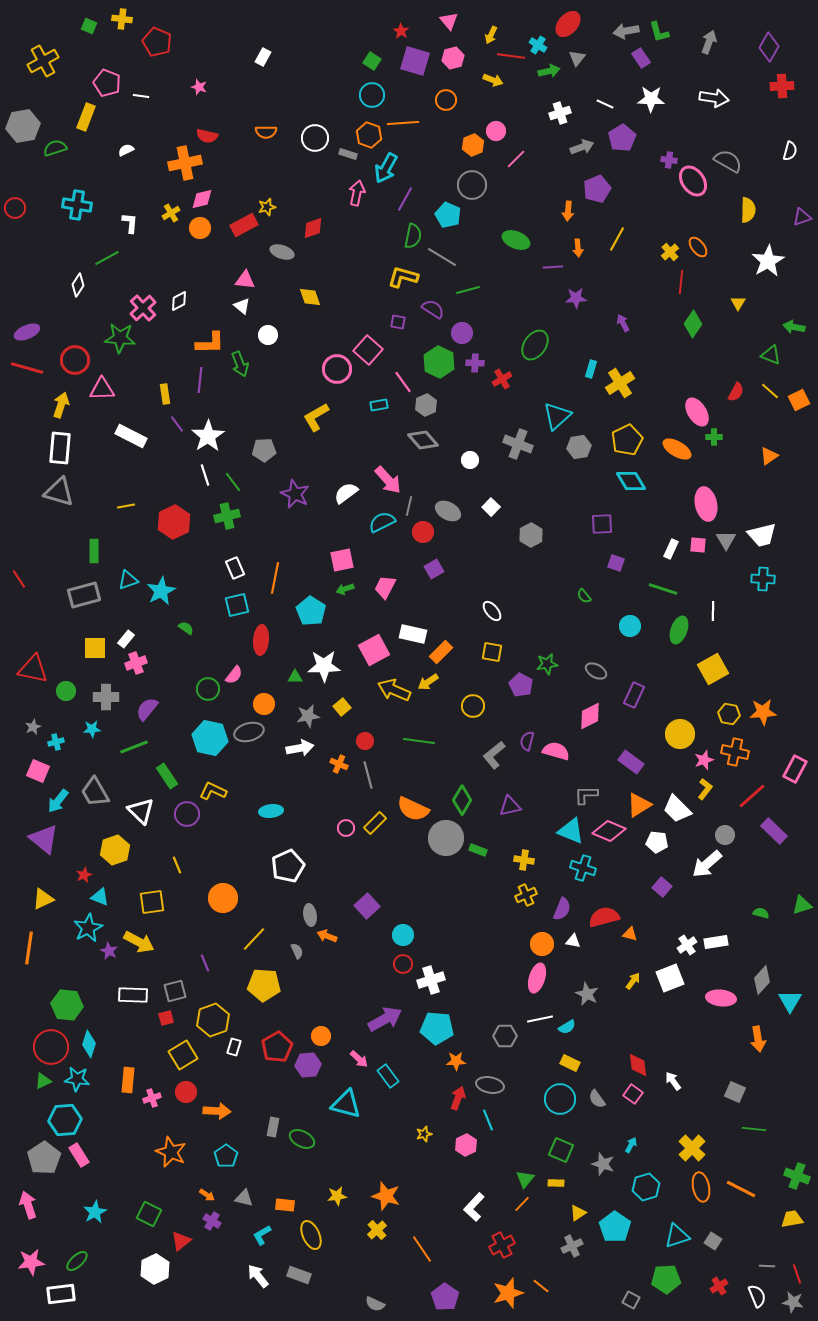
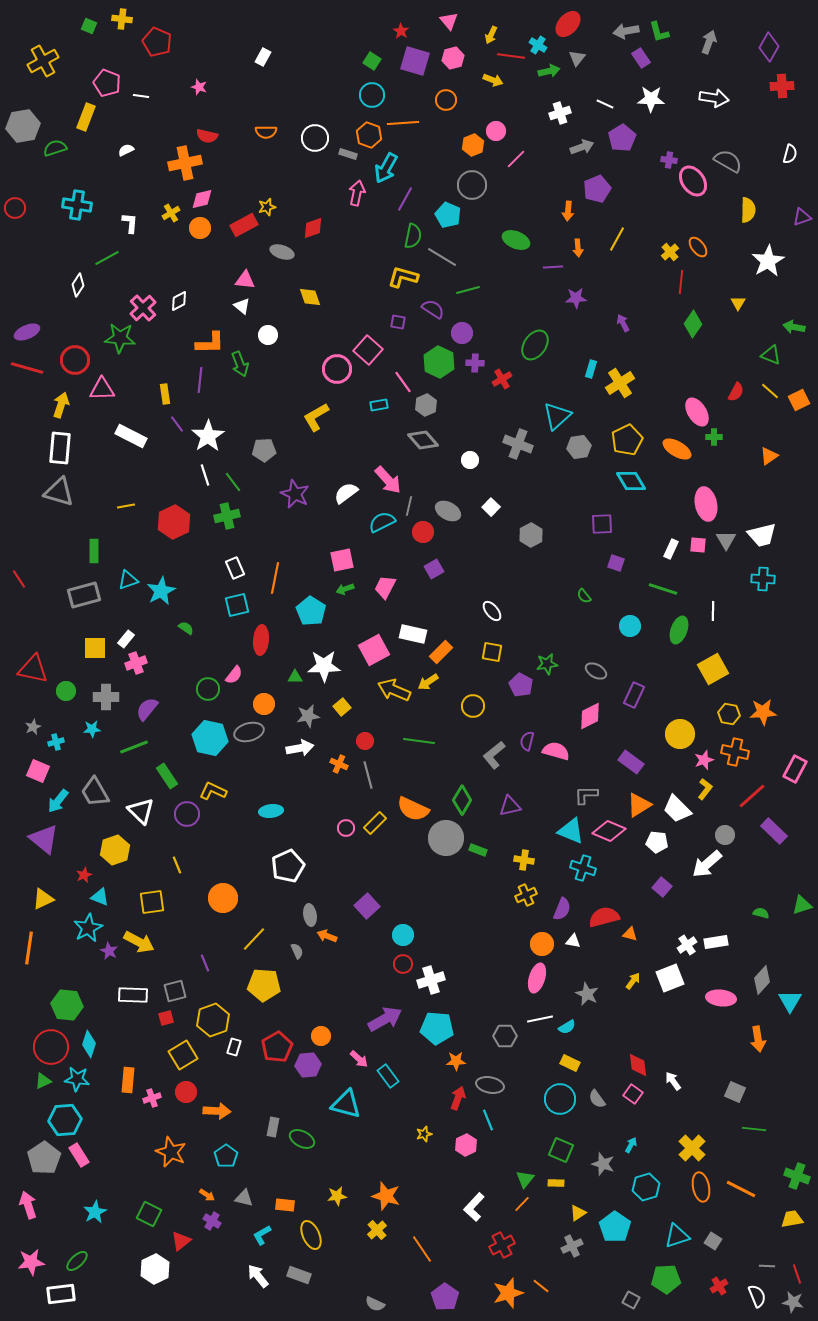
white semicircle at (790, 151): moved 3 px down
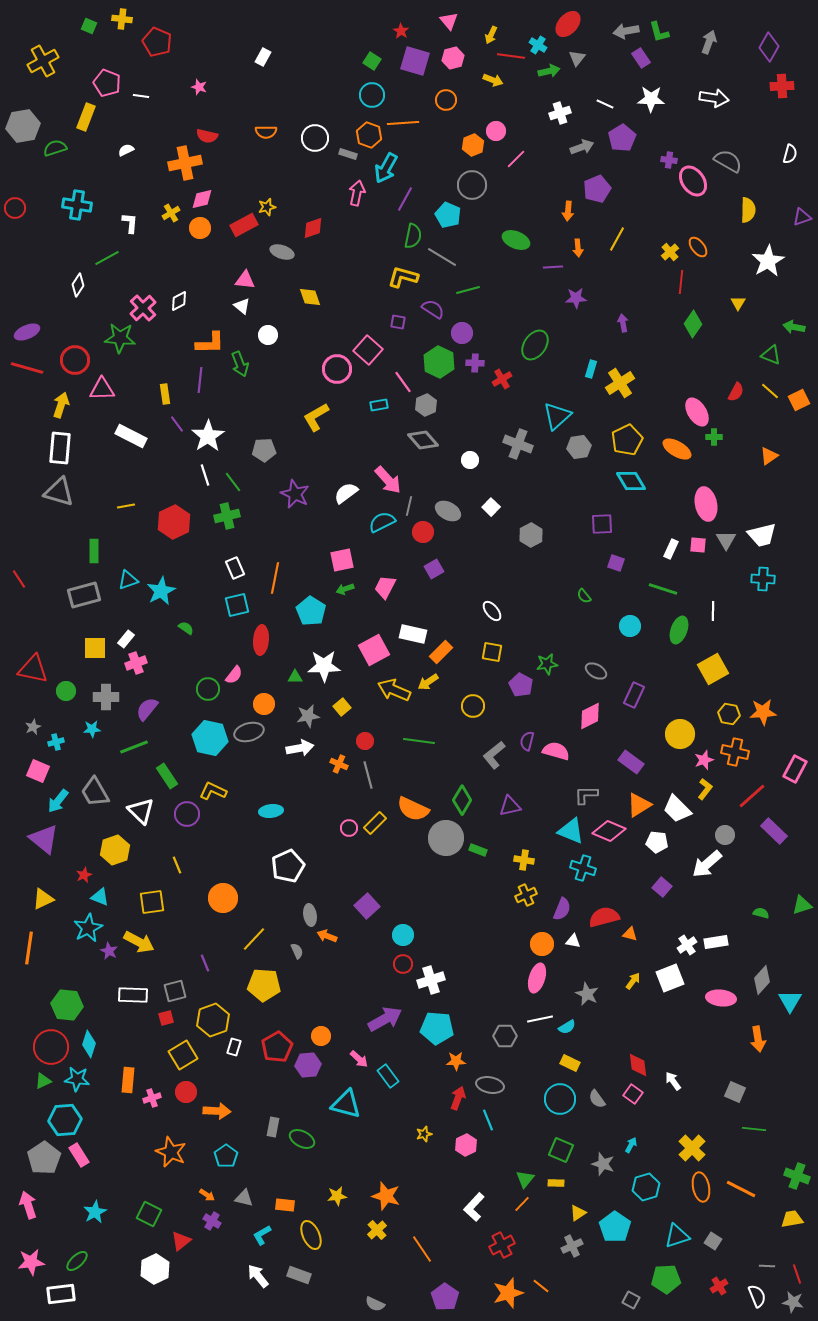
purple arrow at (623, 323): rotated 18 degrees clockwise
pink circle at (346, 828): moved 3 px right
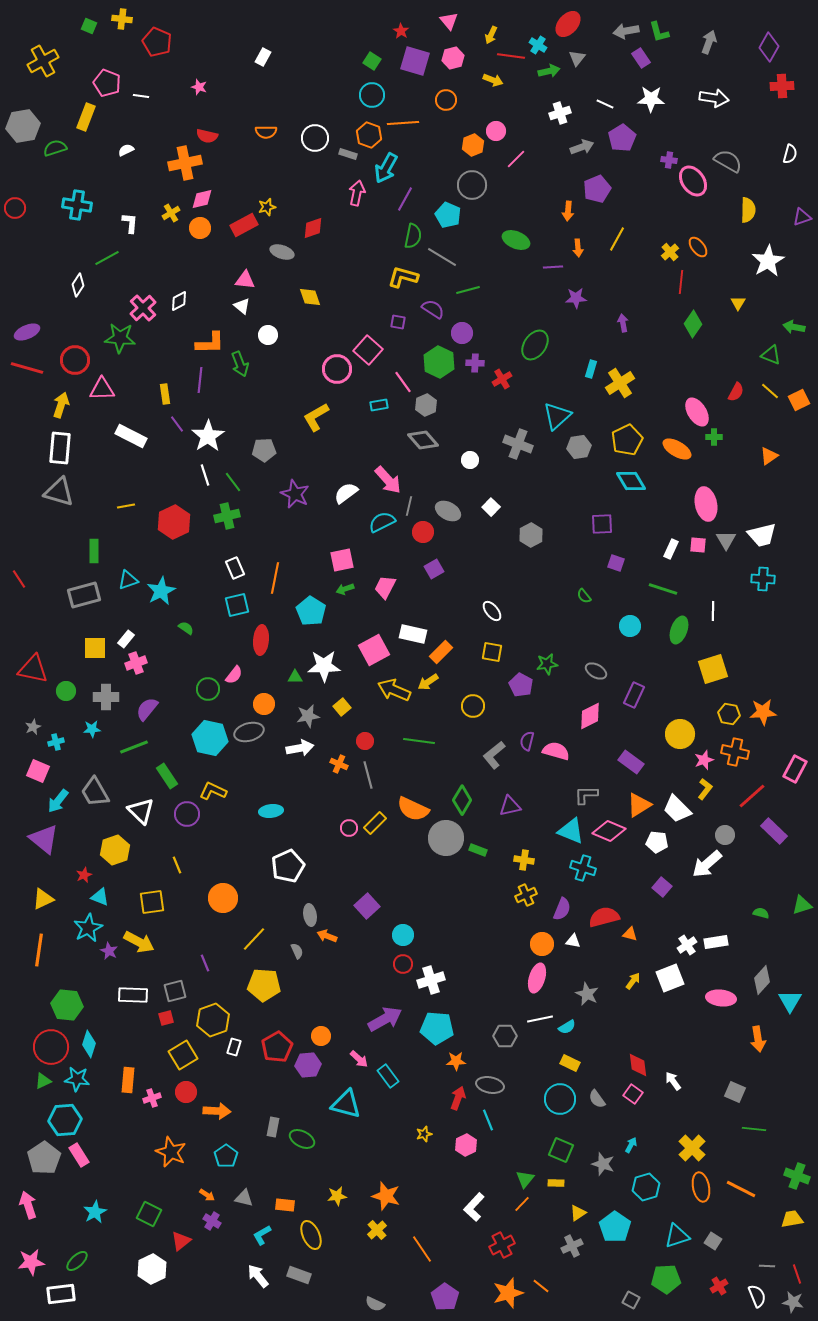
yellow square at (713, 669): rotated 12 degrees clockwise
orange line at (29, 948): moved 10 px right, 2 px down
white hexagon at (155, 1269): moved 3 px left
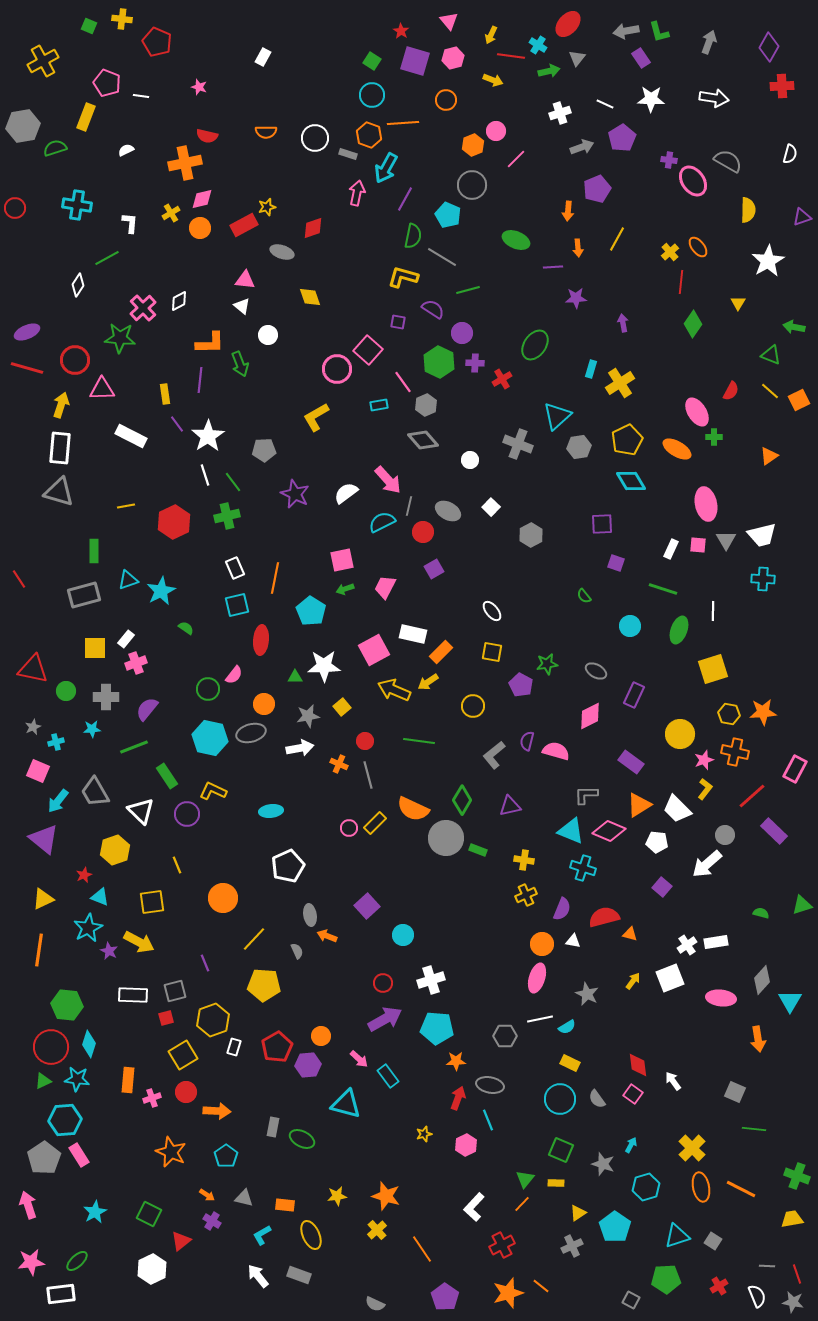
red semicircle at (736, 392): moved 5 px left, 1 px up
gray ellipse at (249, 732): moved 2 px right, 1 px down
red circle at (403, 964): moved 20 px left, 19 px down
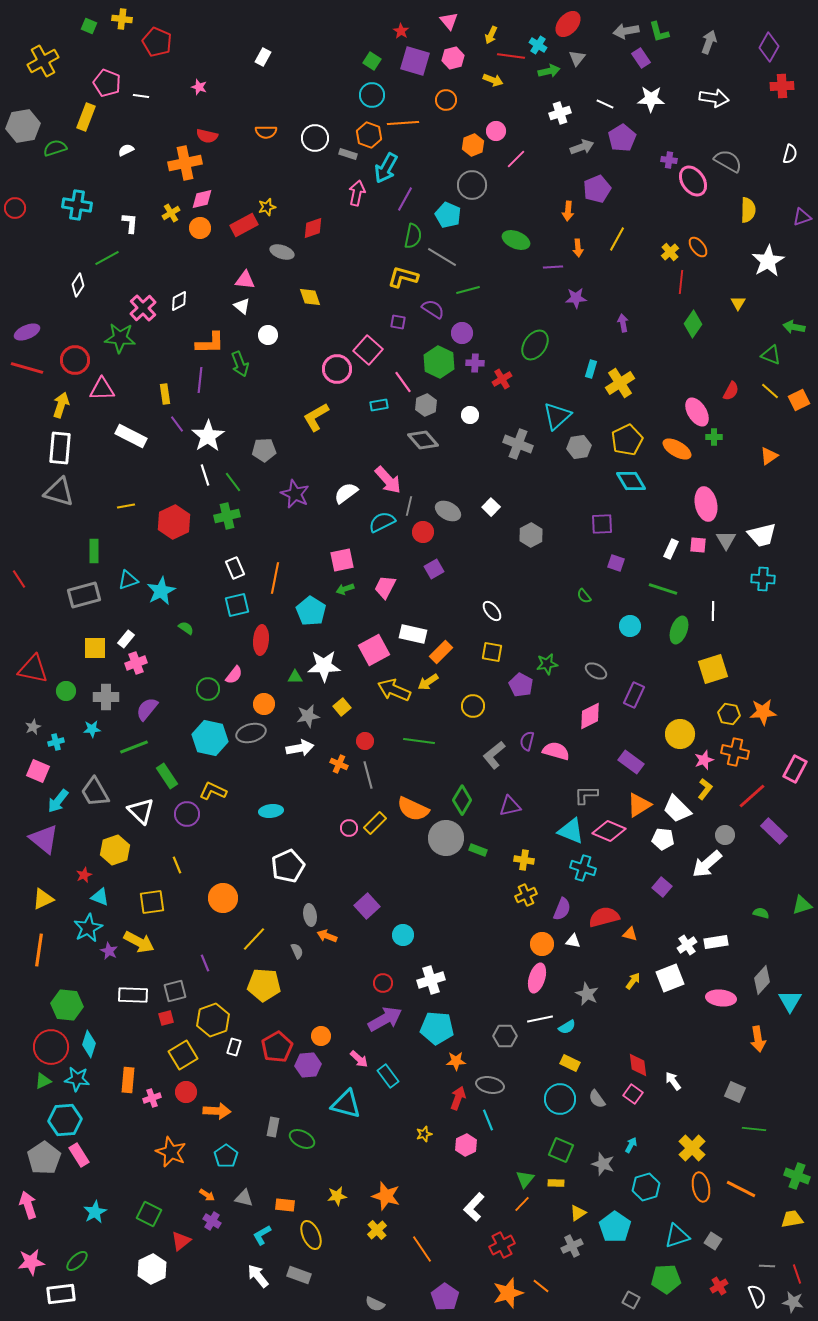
white circle at (470, 460): moved 45 px up
white pentagon at (657, 842): moved 6 px right, 3 px up
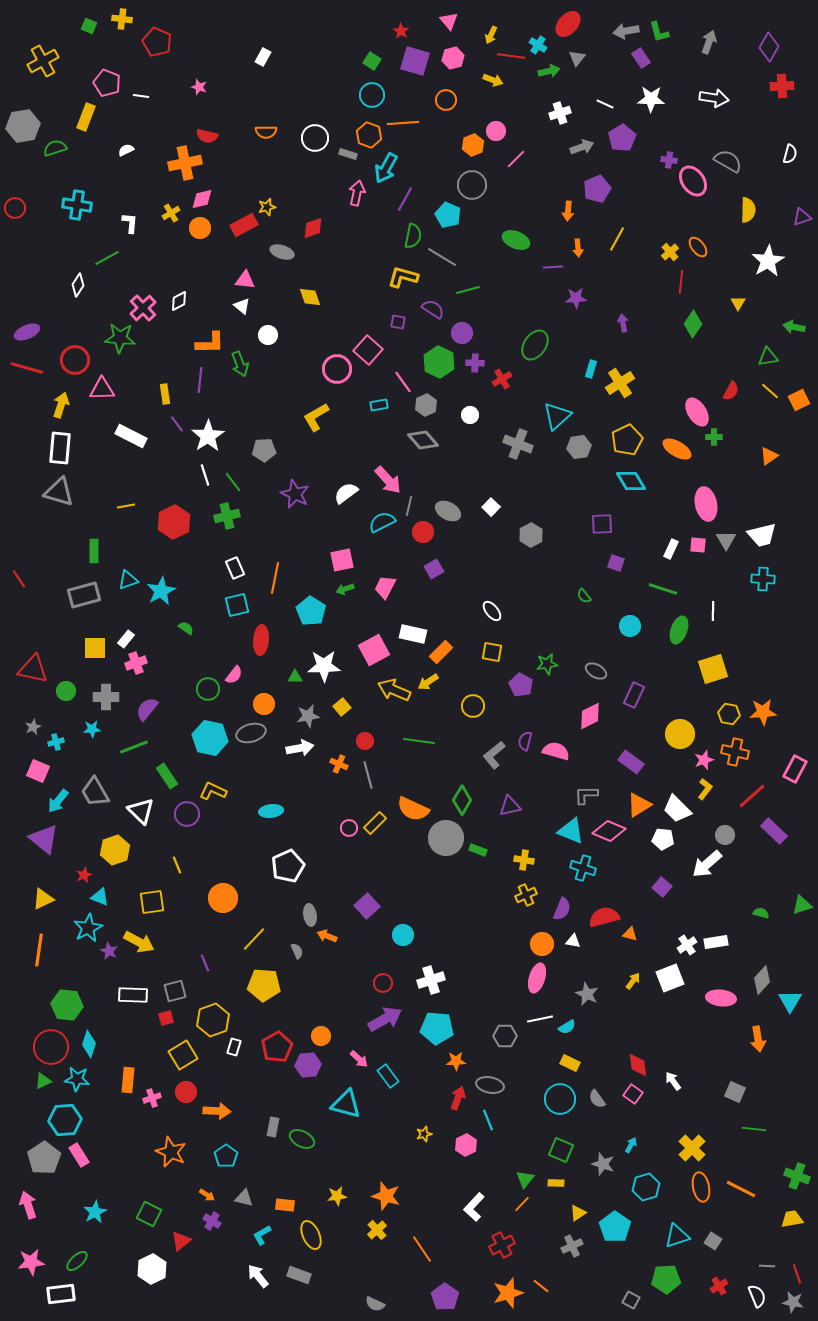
green triangle at (771, 355): moved 3 px left, 2 px down; rotated 30 degrees counterclockwise
purple semicircle at (527, 741): moved 2 px left
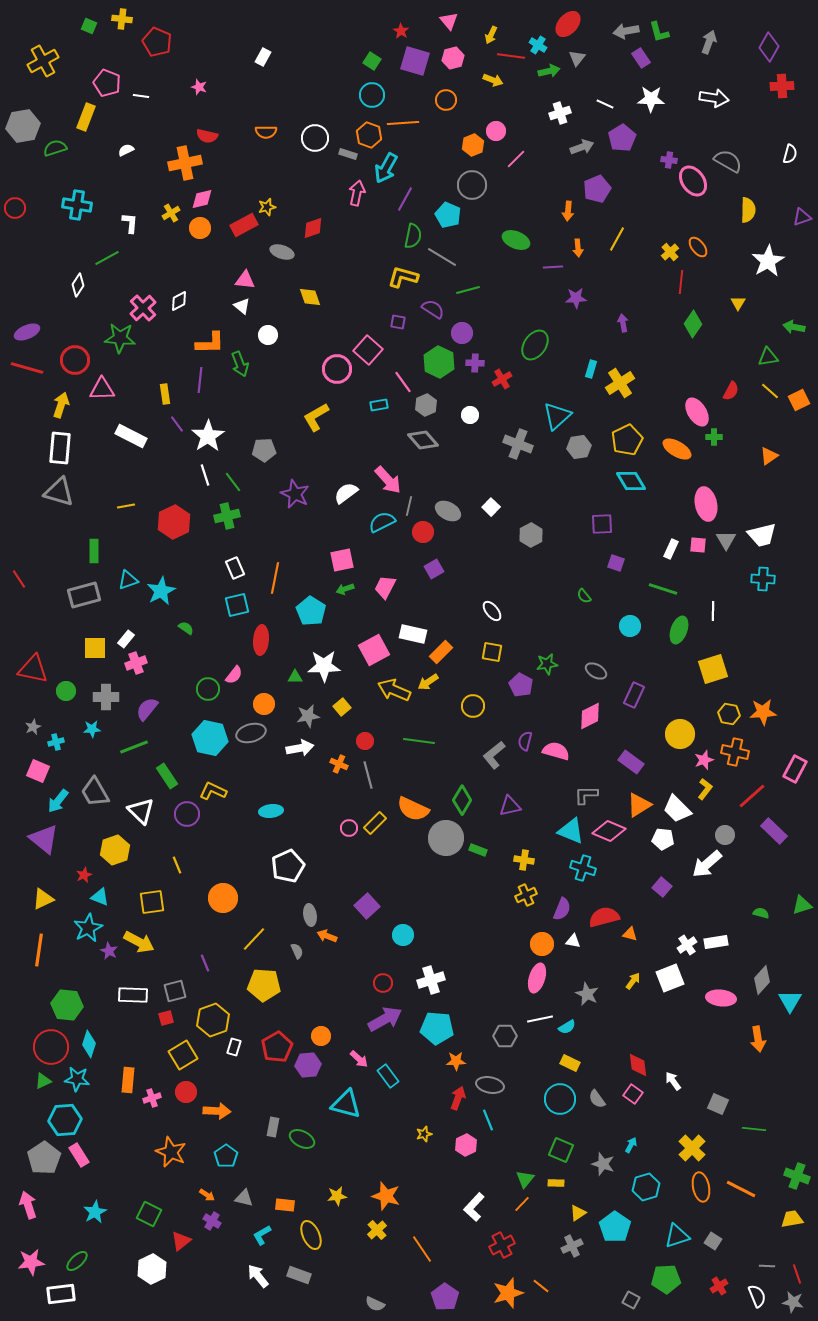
gray square at (735, 1092): moved 17 px left, 12 px down
